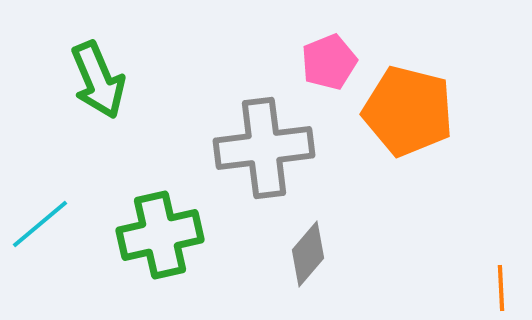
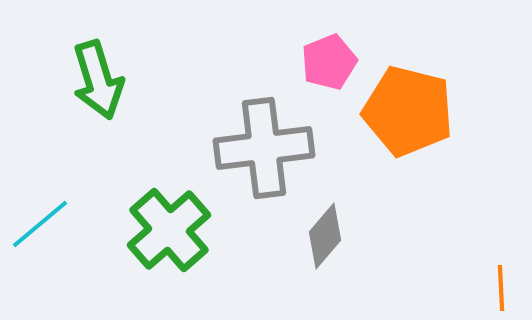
green arrow: rotated 6 degrees clockwise
green cross: moved 9 px right, 5 px up; rotated 28 degrees counterclockwise
gray diamond: moved 17 px right, 18 px up
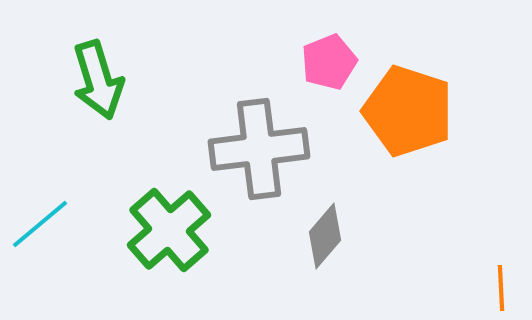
orange pentagon: rotated 4 degrees clockwise
gray cross: moved 5 px left, 1 px down
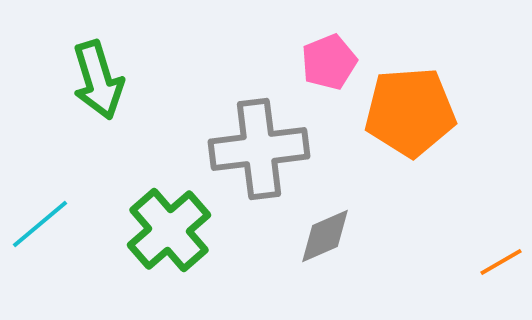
orange pentagon: moved 2 px right, 1 px down; rotated 22 degrees counterclockwise
gray diamond: rotated 26 degrees clockwise
orange line: moved 26 px up; rotated 63 degrees clockwise
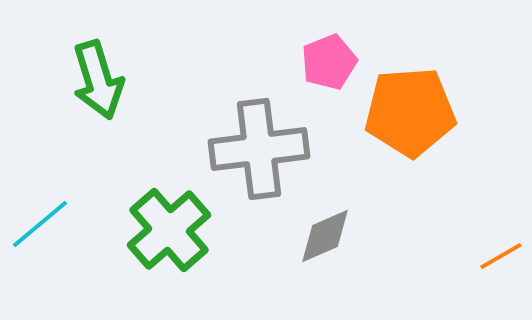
orange line: moved 6 px up
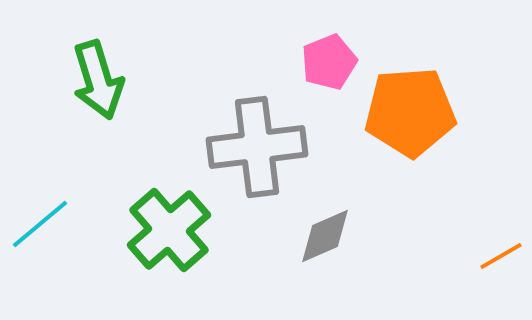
gray cross: moved 2 px left, 2 px up
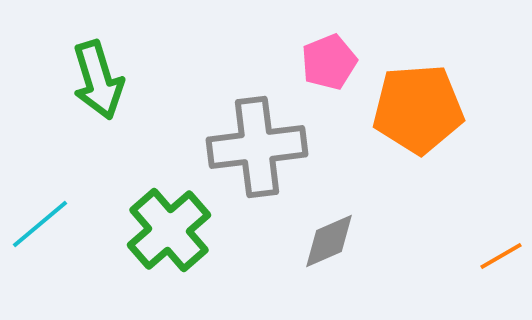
orange pentagon: moved 8 px right, 3 px up
gray diamond: moved 4 px right, 5 px down
